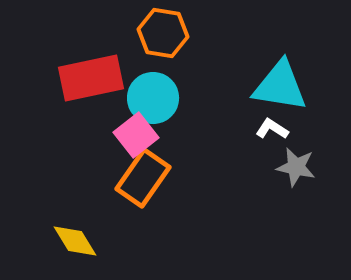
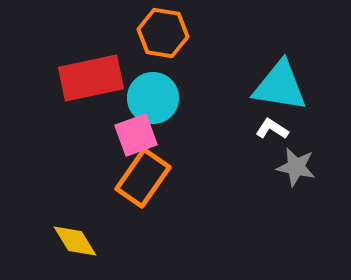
pink square: rotated 18 degrees clockwise
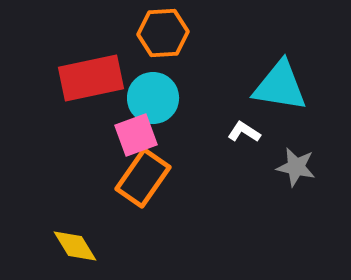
orange hexagon: rotated 12 degrees counterclockwise
white L-shape: moved 28 px left, 3 px down
yellow diamond: moved 5 px down
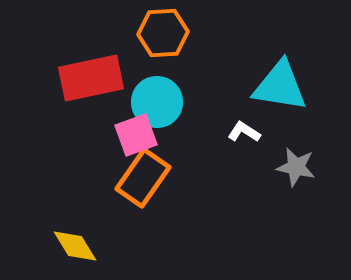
cyan circle: moved 4 px right, 4 px down
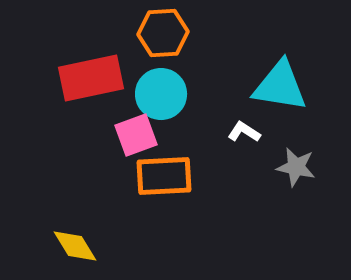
cyan circle: moved 4 px right, 8 px up
orange rectangle: moved 21 px right, 2 px up; rotated 52 degrees clockwise
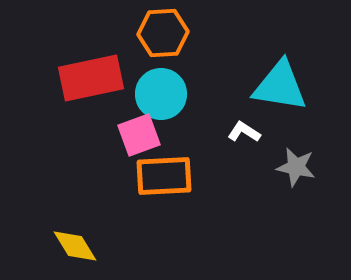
pink square: moved 3 px right
